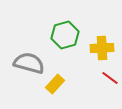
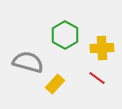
green hexagon: rotated 16 degrees counterclockwise
gray semicircle: moved 1 px left, 1 px up
red line: moved 13 px left
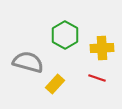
red line: rotated 18 degrees counterclockwise
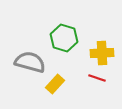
green hexagon: moved 1 px left, 3 px down; rotated 12 degrees counterclockwise
yellow cross: moved 5 px down
gray semicircle: moved 2 px right
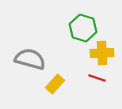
green hexagon: moved 19 px right, 10 px up
gray semicircle: moved 3 px up
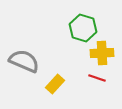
gray semicircle: moved 6 px left, 2 px down; rotated 8 degrees clockwise
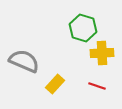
red line: moved 8 px down
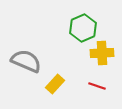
green hexagon: rotated 20 degrees clockwise
gray semicircle: moved 2 px right
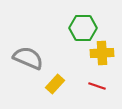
green hexagon: rotated 24 degrees clockwise
gray semicircle: moved 2 px right, 3 px up
